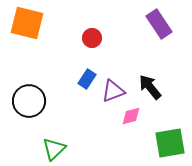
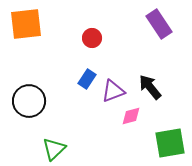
orange square: moved 1 px left, 1 px down; rotated 20 degrees counterclockwise
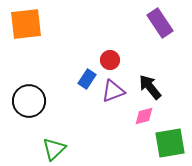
purple rectangle: moved 1 px right, 1 px up
red circle: moved 18 px right, 22 px down
pink diamond: moved 13 px right
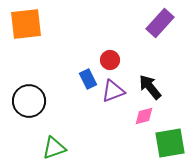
purple rectangle: rotated 76 degrees clockwise
blue rectangle: moved 1 px right; rotated 60 degrees counterclockwise
green triangle: moved 1 px up; rotated 25 degrees clockwise
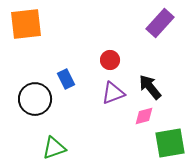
blue rectangle: moved 22 px left
purple triangle: moved 2 px down
black circle: moved 6 px right, 2 px up
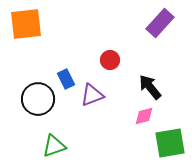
purple triangle: moved 21 px left, 2 px down
black circle: moved 3 px right
green triangle: moved 2 px up
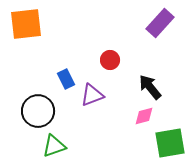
black circle: moved 12 px down
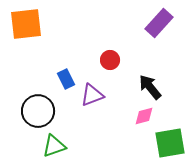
purple rectangle: moved 1 px left
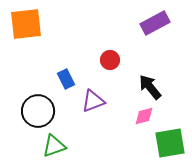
purple rectangle: moved 4 px left; rotated 20 degrees clockwise
purple triangle: moved 1 px right, 6 px down
